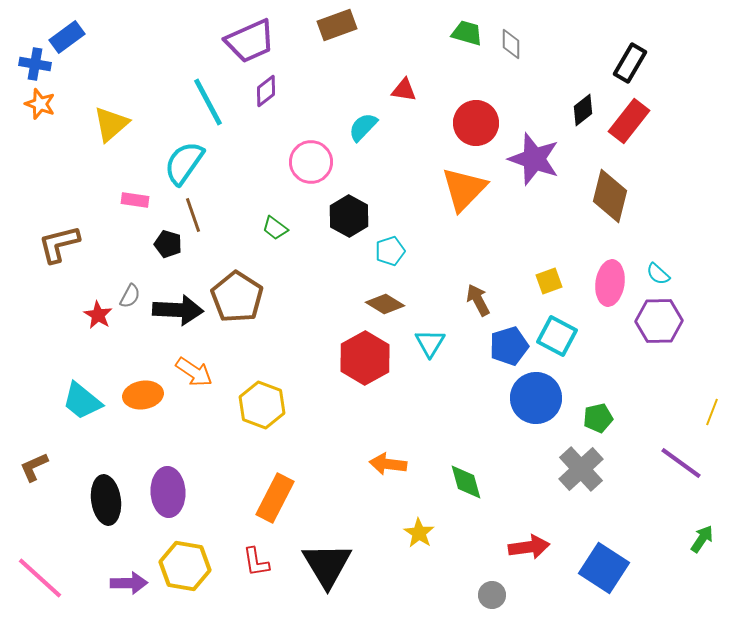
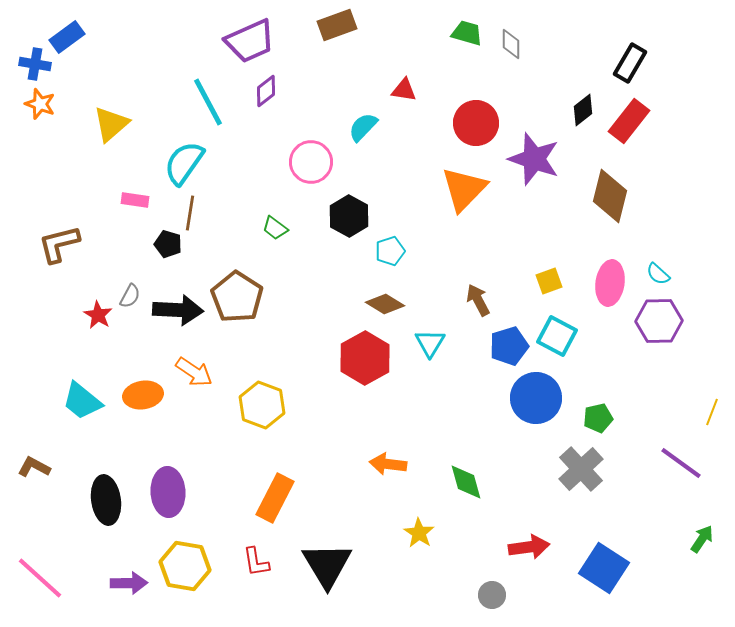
brown line at (193, 215): moved 3 px left, 2 px up; rotated 28 degrees clockwise
brown L-shape at (34, 467): rotated 52 degrees clockwise
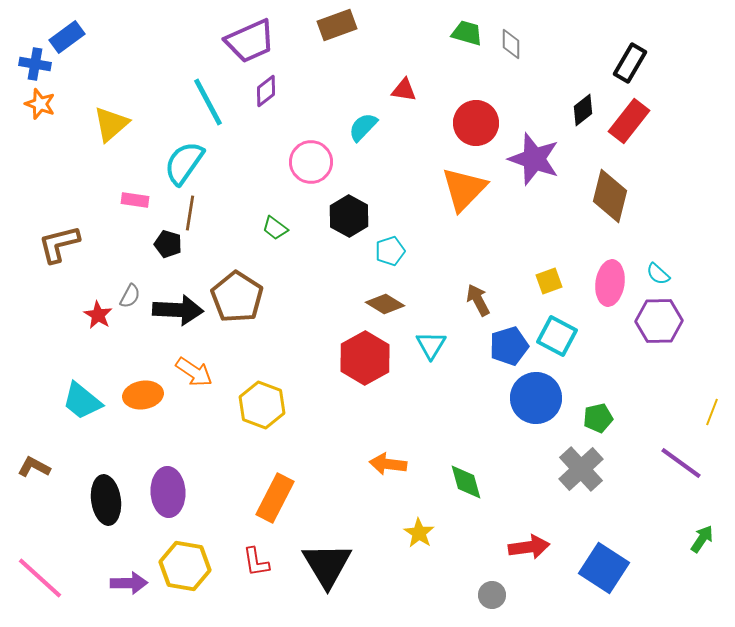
cyan triangle at (430, 343): moved 1 px right, 2 px down
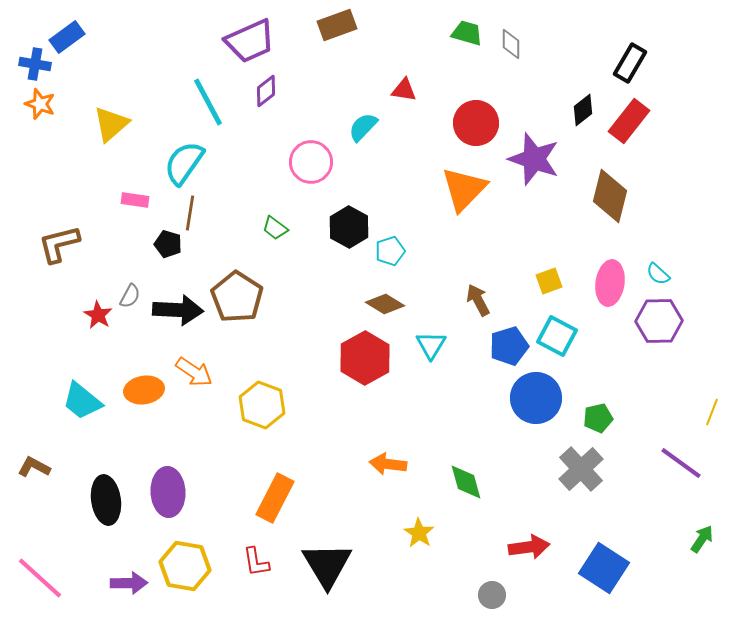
black hexagon at (349, 216): moved 11 px down
orange ellipse at (143, 395): moved 1 px right, 5 px up
